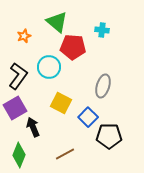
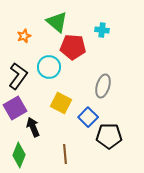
brown line: rotated 66 degrees counterclockwise
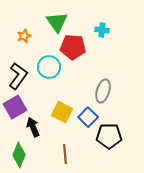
green triangle: rotated 15 degrees clockwise
gray ellipse: moved 5 px down
yellow square: moved 1 px right, 9 px down
purple square: moved 1 px up
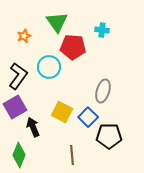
brown line: moved 7 px right, 1 px down
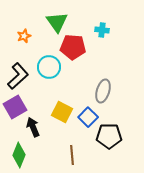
black L-shape: rotated 12 degrees clockwise
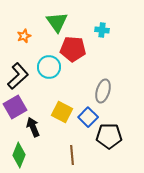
red pentagon: moved 2 px down
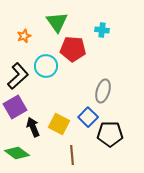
cyan circle: moved 3 px left, 1 px up
yellow square: moved 3 px left, 12 px down
black pentagon: moved 1 px right, 2 px up
green diamond: moved 2 px left, 2 px up; rotated 75 degrees counterclockwise
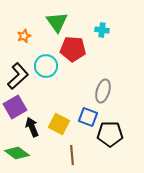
blue square: rotated 24 degrees counterclockwise
black arrow: moved 1 px left
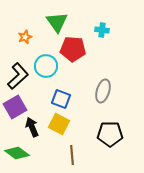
orange star: moved 1 px right, 1 px down
blue square: moved 27 px left, 18 px up
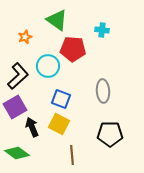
green triangle: moved 2 px up; rotated 20 degrees counterclockwise
cyan circle: moved 2 px right
gray ellipse: rotated 20 degrees counterclockwise
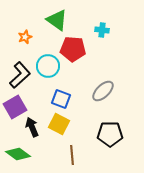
black L-shape: moved 2 px right, 1 px up
gray ellipse: rotated 50 degrees clockwise
green diamond: moved 1 px right, 1 px down
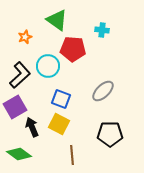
green diamond: moved 1 px right
